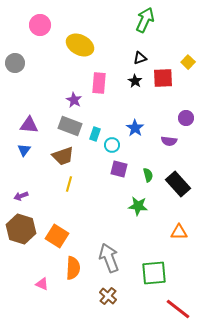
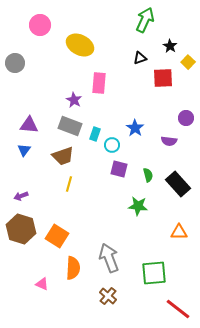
black star: moved 35 px right, 35 px up
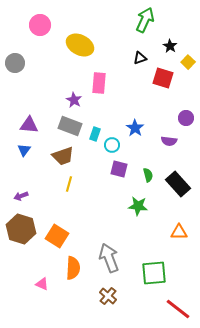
red square: rotated 20 degrees clockwise
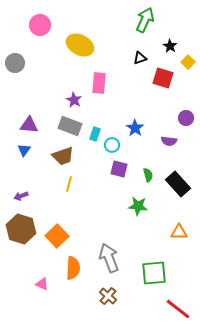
orange square: rotated 15 degrees clockwise
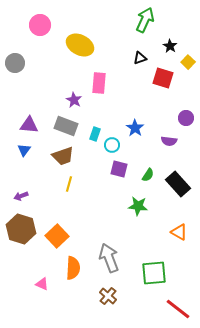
gray rectangle: moved 4 px left
green semicircle: rotated 48 degrees clockwise
orange triangle: rotated 30 degrees clockwise
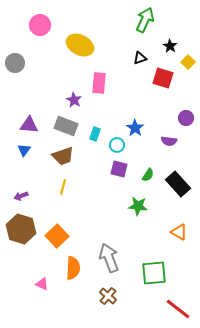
cyan circle: moved 5 px right
yellow line: moved 6 px left, 3 px down
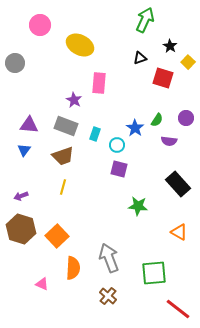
green semicircle: moved 9 px right, 55 px up
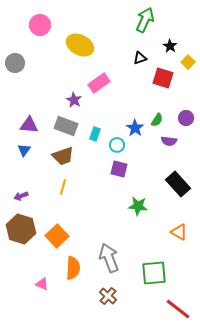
pink rectangle: rotated 50 degrees clockwise
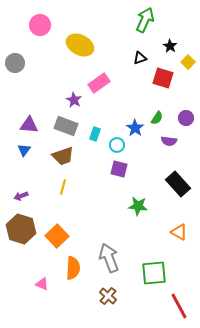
green semicircle: moved 2 px up
red line: moved 1 px right, 3 px up; rotated 24 degrees clockwise
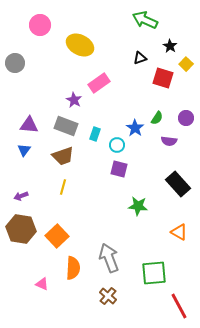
green arrow: rotated 90 degrees counterclockwise
yellow square: moved 2 px left, 2 px down
brown hexagon: rotated 8 degrees counterclockwise
